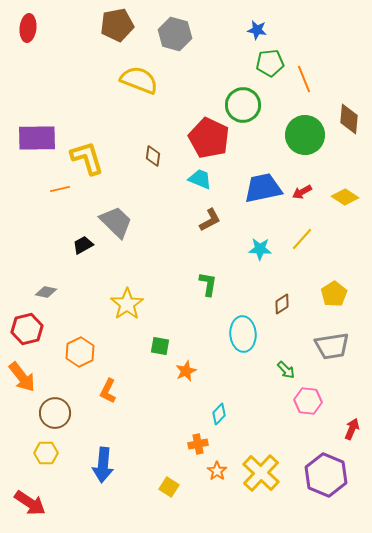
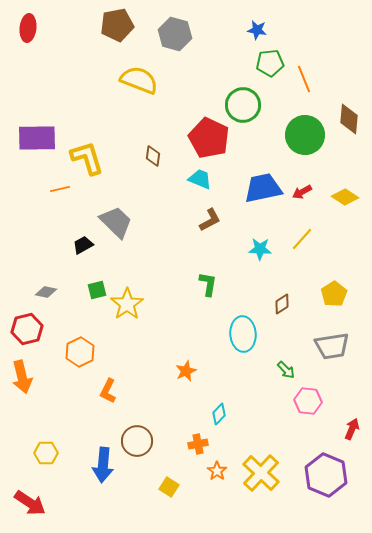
green square at (160, 346): moved 63 px left, 56 px up; rotated 24 degrees counterclockwise
orange arrow at (22, 377): rotated 24 degrees clockwise
brown circle at (55, 413): moved 82 px right, 28 px down
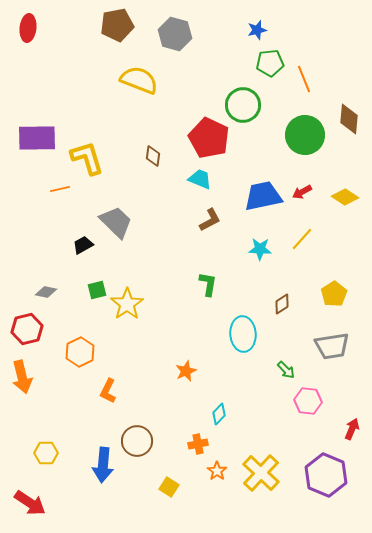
blue star at (257, 30): rotated 24 degrees counterclockwise
blue trapezoid at (263, 188): moved 8 px down
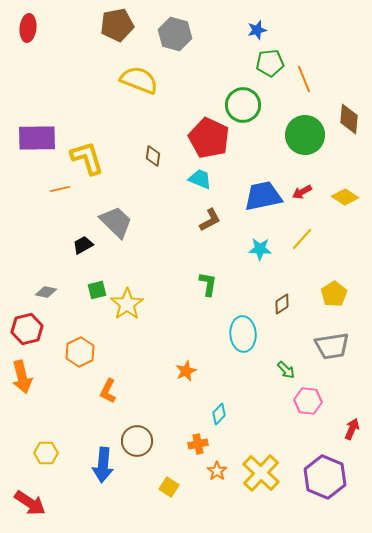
purple hexagon at (326, 475): moved 1 px left, 2 px down
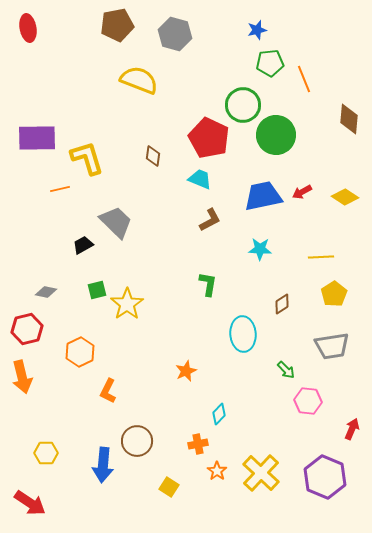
red ellipse at (28, 28): rotated 16 degrees counterclockwise
green circle at (305, 135): moved 29 px left
yellow line at (302, 239): moved 19 px right, 18 px down; rotated 45 degrees clockwise
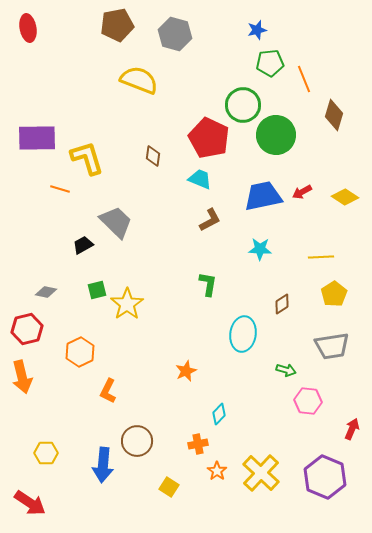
brown diamond at (349, 119): moved 15 px left, 4 px up; rotated 12 degrees clockwise
orange line at (60, 189): rotated 30 degrees clockwise
cyan ellipse at (243, 334): rotated 12 degrees clockwise
green arrow at (286, 370): rotated 30 degrees counterclockwise
